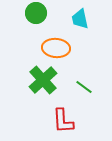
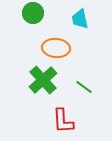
green circle: moved 3 px left
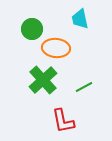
green circle: moved 1 px left, 16 px down
green line: rotated 66 degrees counterclockwise
red L-shape: rotated 8 degrees counterclockwise
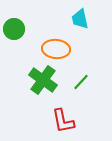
green circle: moved 18 px left
orange ellipse: moved 1 px down
green cross: rotated 12 degrees counterclockwise
green line: moved 3 px left, 5 px up; rotated 18 degrees counterclockwise
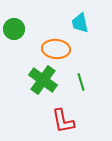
cyan trapezoid: moved 4 px down
green line: rotated 60 degrees counterclockwise
